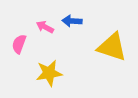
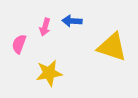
pink arrow: rotated 102 degrees counterclockwise
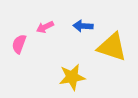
blue arrow: moved 11 px right, 5 px down
pink arrow: rotated 48 degrees clockwise
yellow star: moved 23 px right, 4 px down
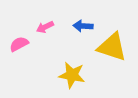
pink semicircle: rotated 42 degrees clockwise
yellow star: moved 2 px up; rotated 20 degrees clockwise
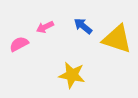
blue arrow: rotated 36 degrees clockwise
yellow triangle: moved 5 px right, 8 px up
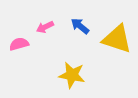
blue arrow: moved 3 px left
pink semicircle: rotated 12 degrees clockwise
